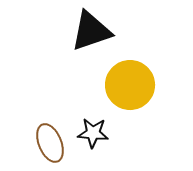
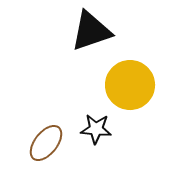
black star: moved 3 px right, 4 px up
brown ellipse: moved 4 px left; rotated 60 degrees clockwise
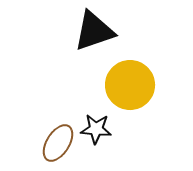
black triangle: moved 3 px right
brown ellipse: moved 12 px right; rotated 6 degrees counterclockwise
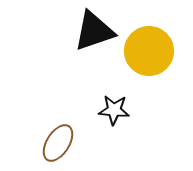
yellow circle: moved 19 px right, 34 px up
black star: moved 18 px right, 19 px up
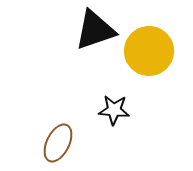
black triangle: moved 1 px right, 1 px up
brown ellipse: rotated 6 degrees counterclockwise
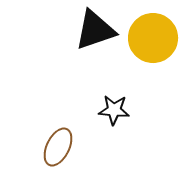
yellow circle: moved 4 px right, 13 px up
brown ellipse: moved 4 px down
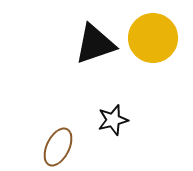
black triangle: moved 14 px down
black star: moved 1 px left, 10 px down; rotated 20 degrees counterclockwise
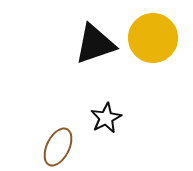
black star: moved 7 px left, 2 px up; rotated 12 degrees counterclockwise
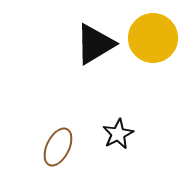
black triangle: rotated 12 degrees counterclockwise
black star: moved 12 px right, 16 px down
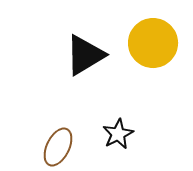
yellow circle: moved 5 px down
black triangle: moved 10 px left, 11 px down
